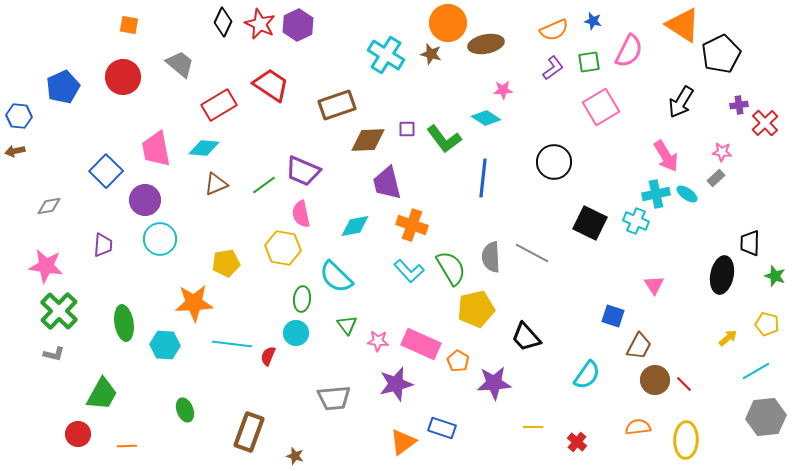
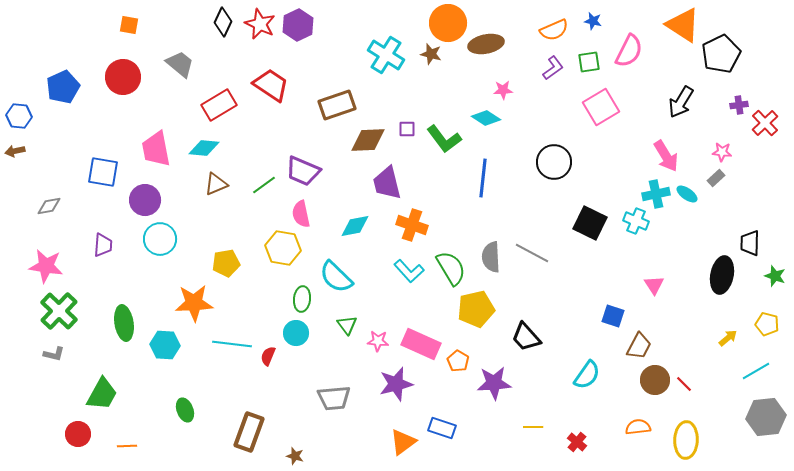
blue square at (106, 171): moved 3 px left, 1 px down; rotated 36 degrees counterclockwise
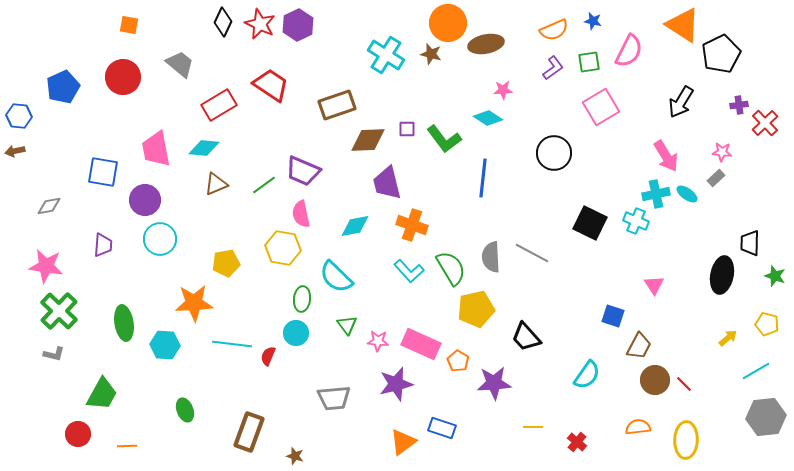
cyan diamond at (486, 118): moved 2 px right
black circle at (554, 162): moved 9 px up
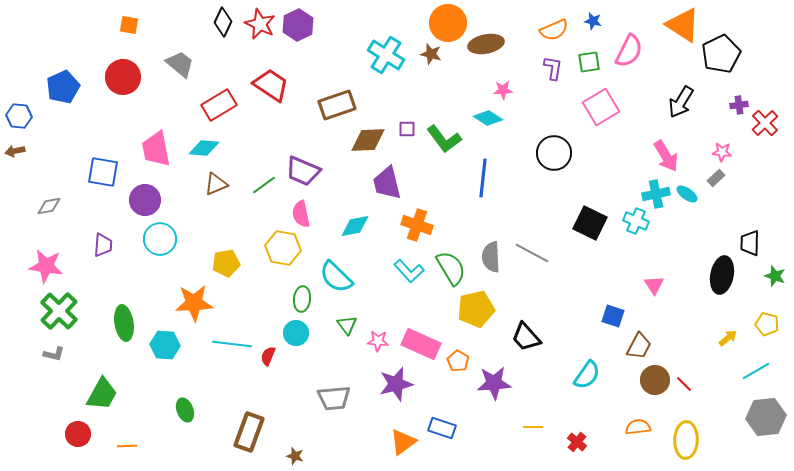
purple L-shape at (553, 68): rotated 45 degrees counterclockwise
orange cross at (412, 225): moved 5 px right
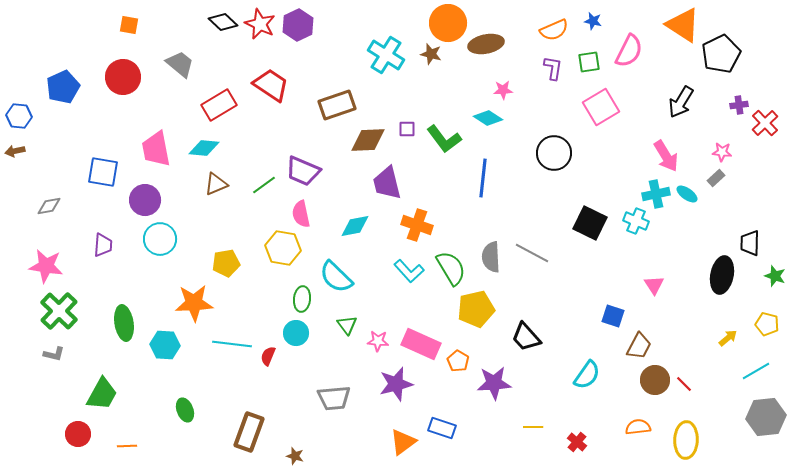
black diamond at (223, 22): rotated 72 degrees counterclockwise
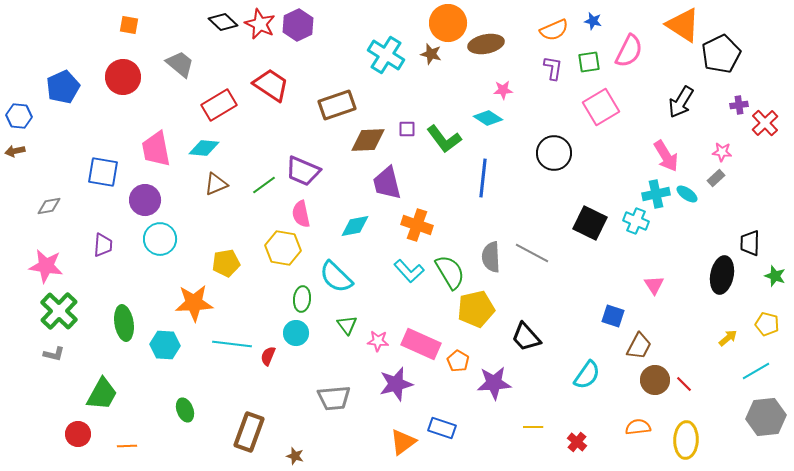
green semicircle at (451, 268): moved 1 px left, 4 px down
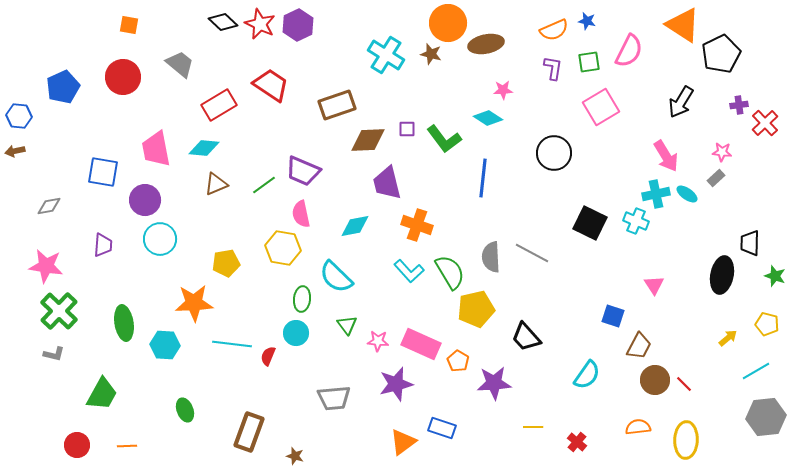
blue star at (593, 21): moved 6 px left
red circle at (78, 434): moved 1 px left, 11 px down
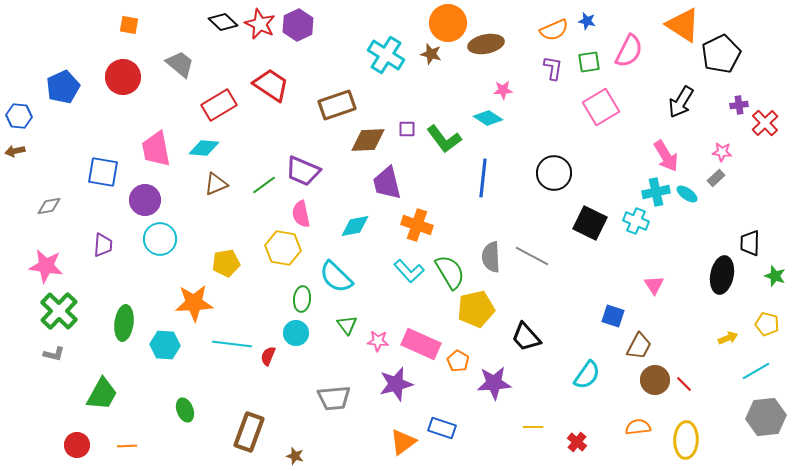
black circle at (554, 153): moved 20 px down
cyan cross at (656, 194): moved 2 px up
gray line at (532, 253): moved 3 px down
green ellipse at (124, 323): rotated 16 degrees clockwise
yellow arrow at (728, 338): rotated 18 degrees clockwise
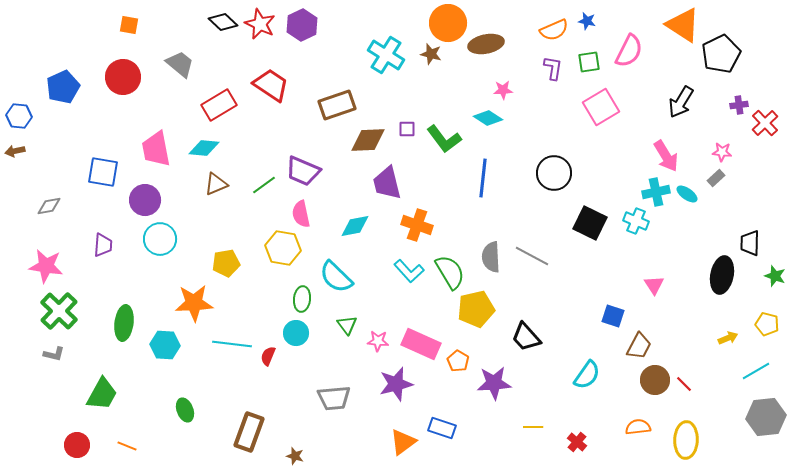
purple hexagon at (298, 25): moved 4 px right
orange line at (127, 446): rotated 24 degrees clockwise
